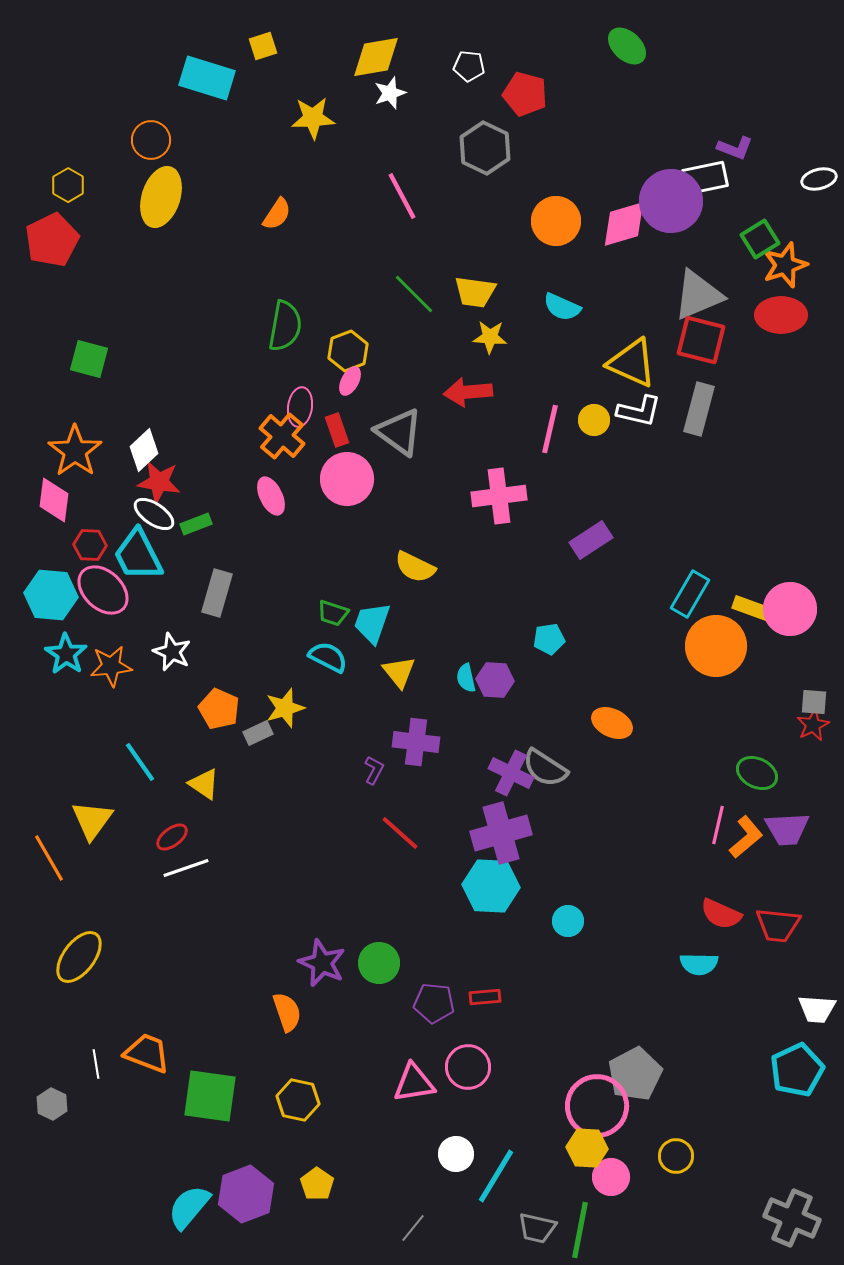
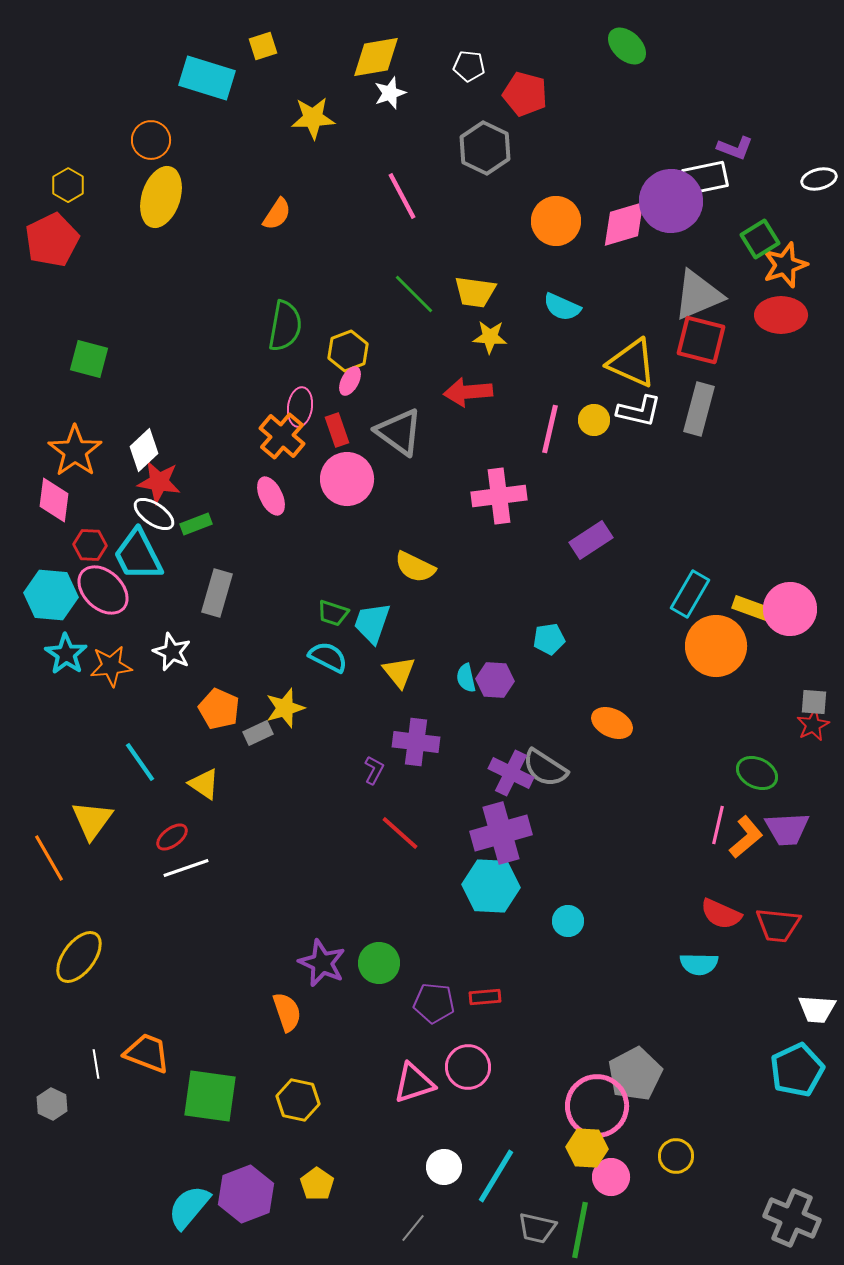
pink triangle at (414, 1083): rotated 9 degrees counterclockwise
white circle at (456, 1154): moved 12 px left, 13 px down
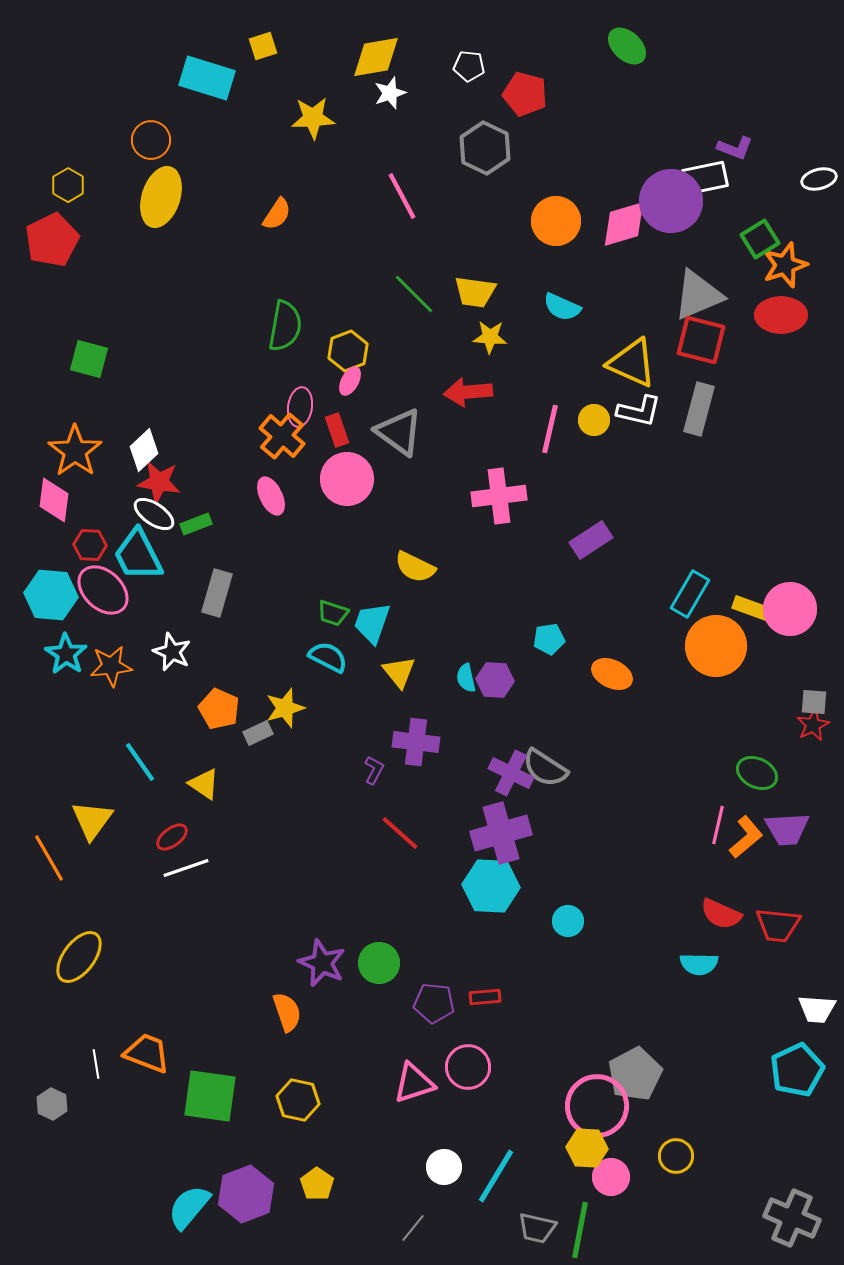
orange ellipse at (612, 723): moved 49 px up
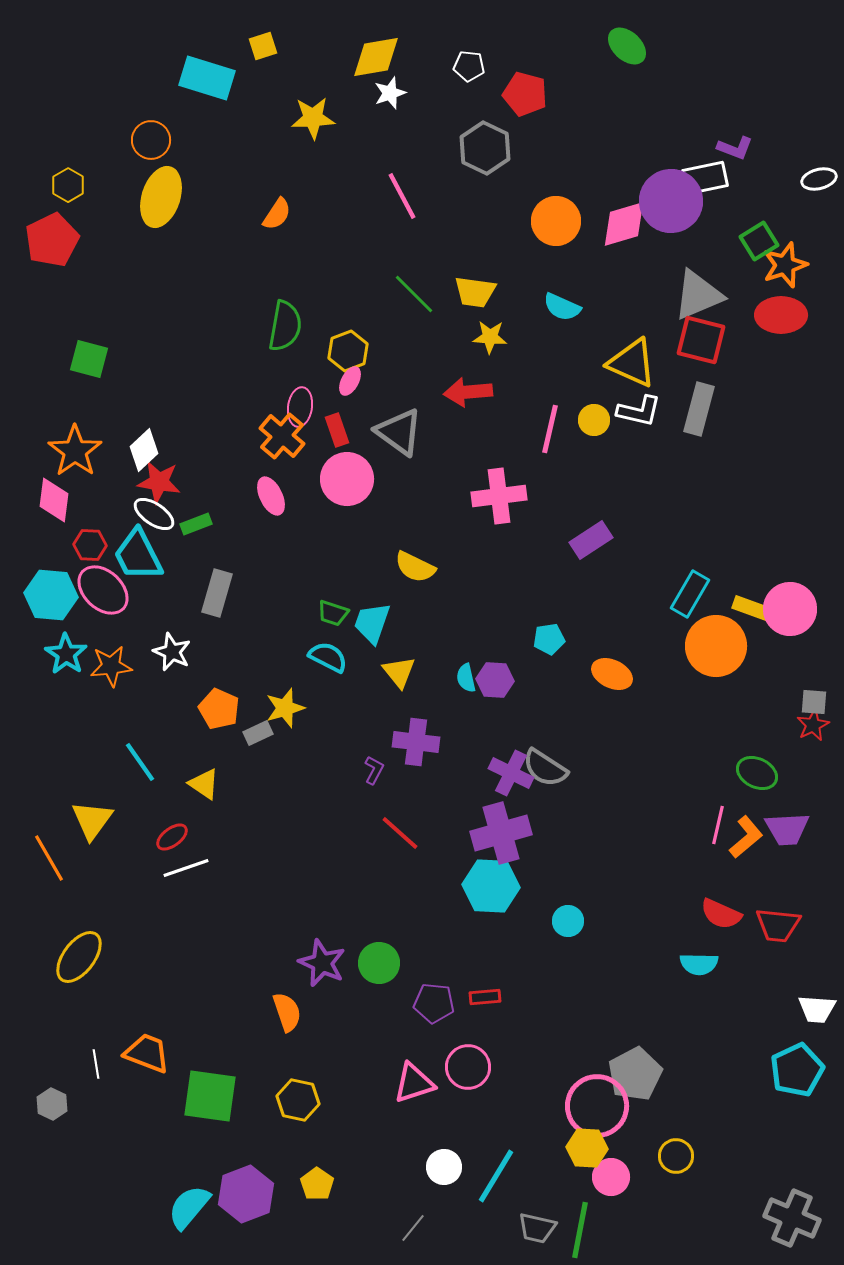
green square at (760, 239): moved 1 px left, 2 px down
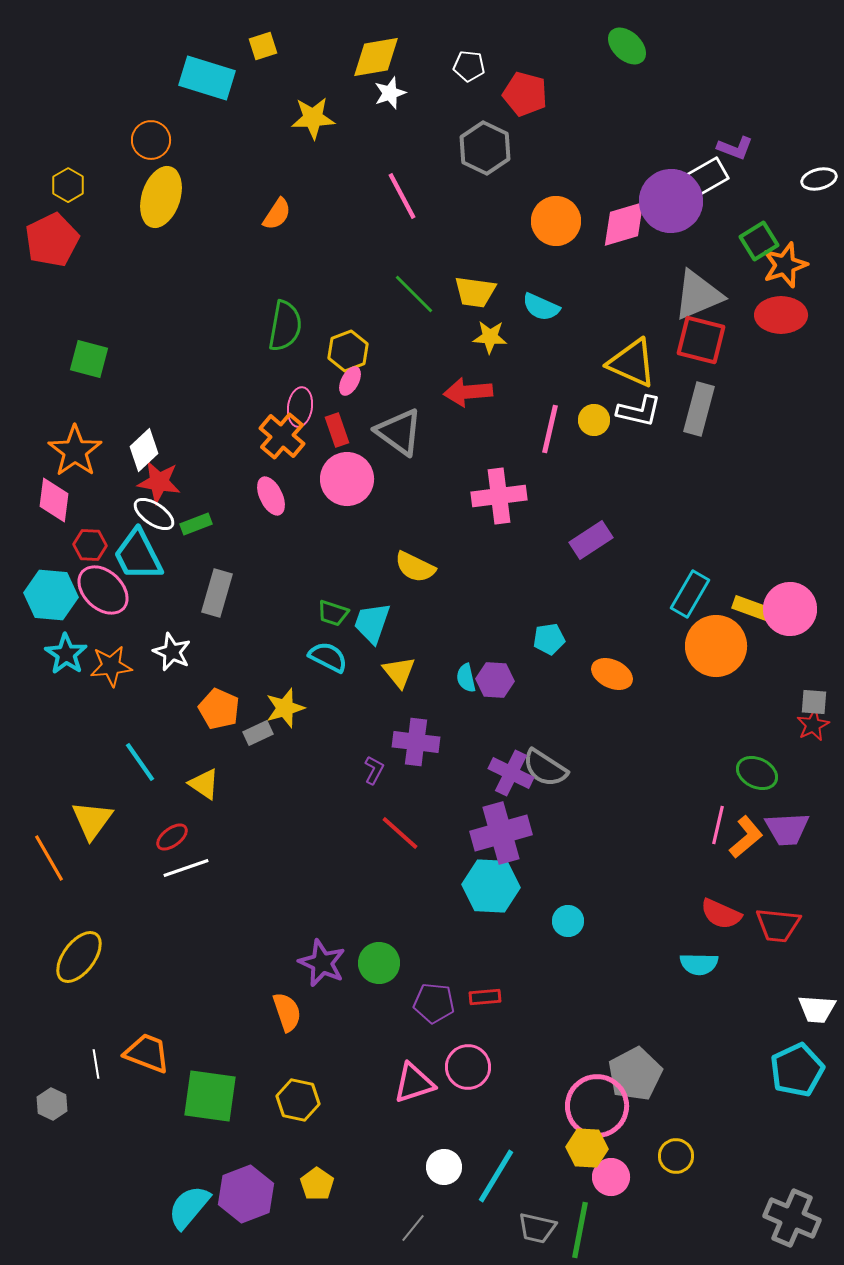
white rectangle at (705, 178): rotated 18 degrees counterclockwise
cyan semicircle at (562, 307): moved 21 px left
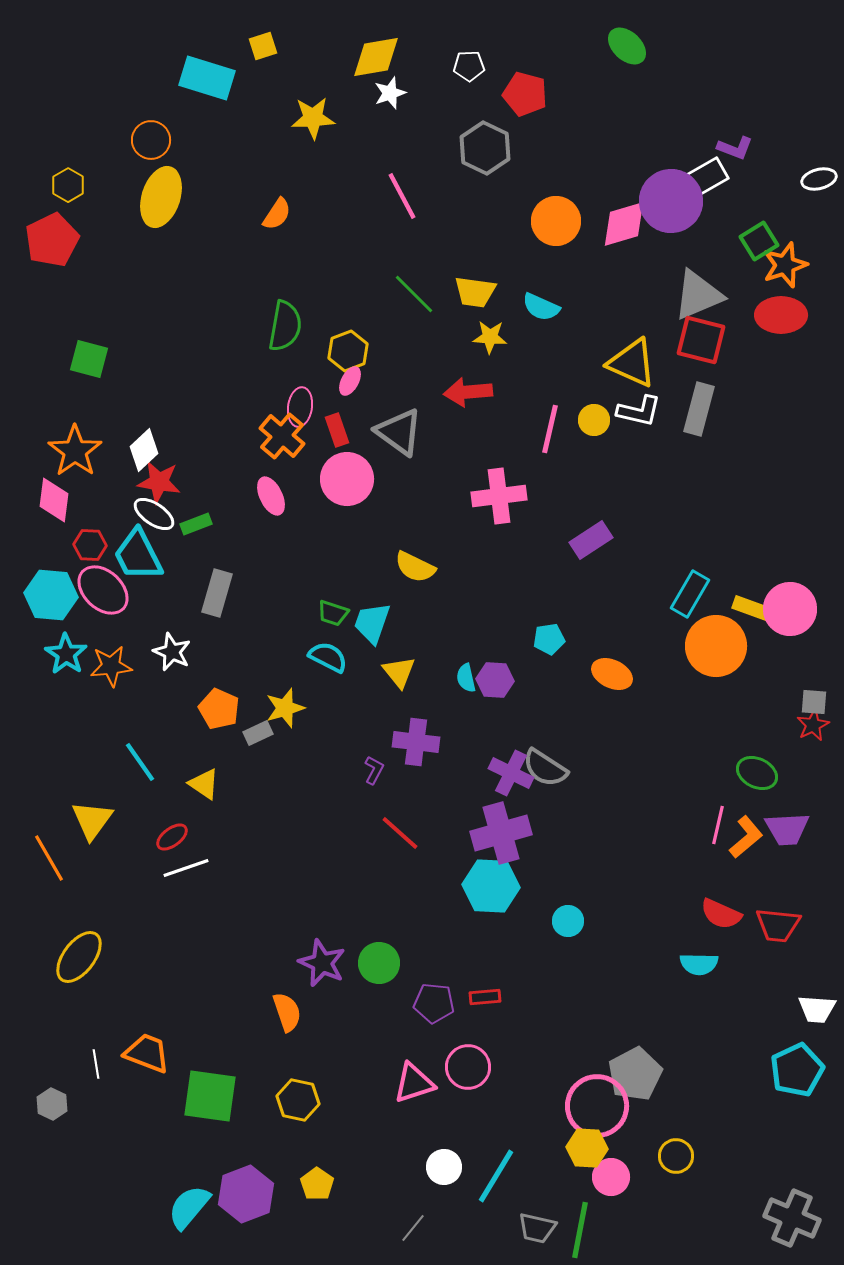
white pentagon at (469, 66): rotated 8 degrees counterclockwise
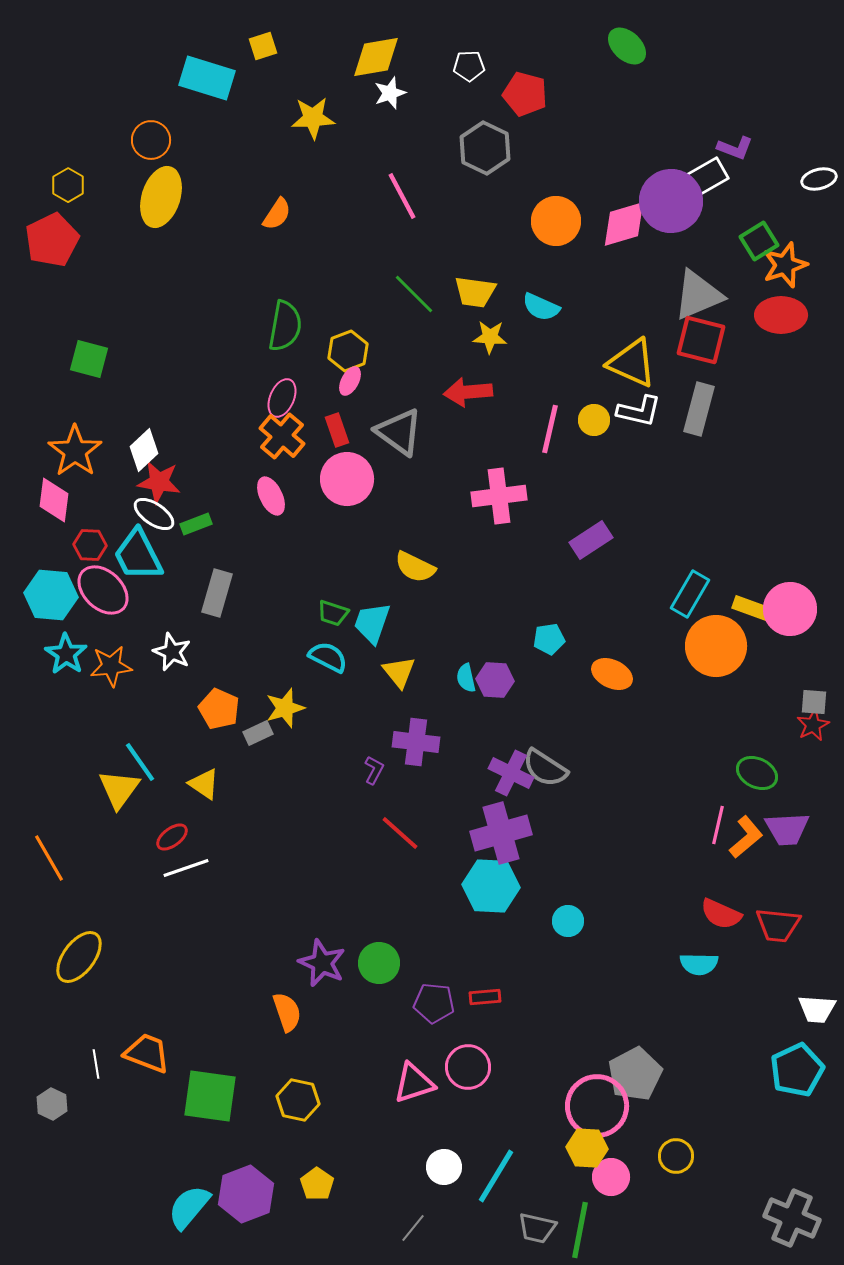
pink ellipse at (300, 407): moved 18 px left, 9 px up; rotated 15 degrees clockwise
yellow triangle at (92, 820): moved 27 px right, 31 px up
